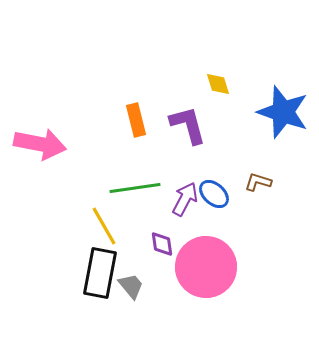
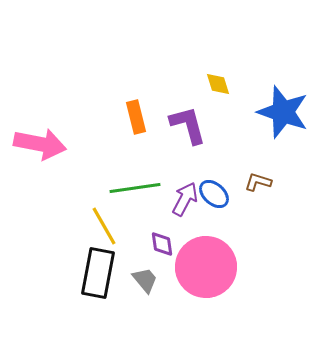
orange rectangle: moved 3 px up
black rectangle: moved 2 px left
gray trapezoid: moved 14 px right, 6 px up
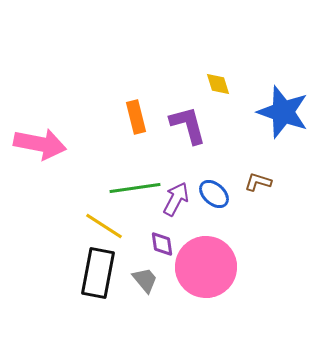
purple arrow: moved 9 px left
yellow line: rotated 27 degrees counterclockwise
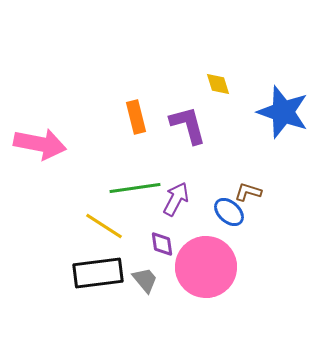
brown L-shape: moved 10 px left, 10 px down
blue ellipse: moved 15 px right, 18 px down
black rectangle: rotated 72 degrees clockwise
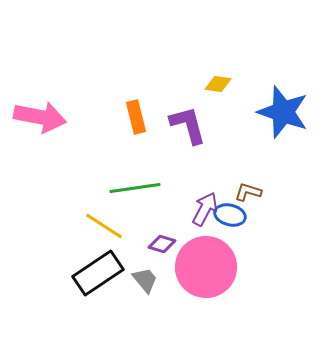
yellow diamond: rotated 64 degrees counterclockwise
pink arrow: moved 27 px up
purple arrow: moved 29 px right, 10 px down
blue ellipse: moved 1 px right, 3 px down; rotated 28 degrees counterclockwise
purple diamond: rotated 64 degrees counterclockwise
black rectangle: rotated 27 degrees counterclockwise
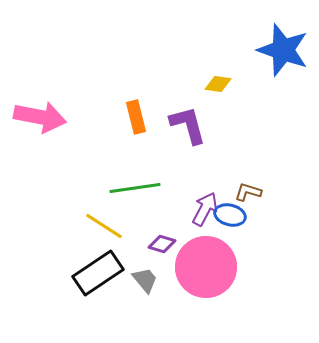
blue star: moved 62 px up
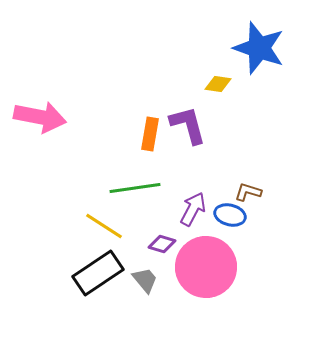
blue star: moved 24 px left, 2 px up
orange rectangle: moved 14 px right, 17 px down; rotated 24 degrees clockwise
purple arrow: moved 12 px left
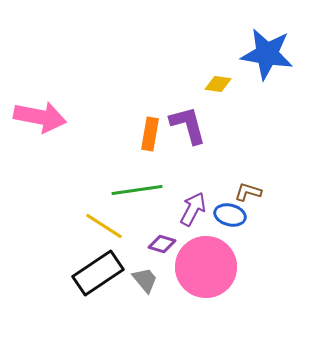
blue star: moved 8 px right, 6 px down; rotated 10 degrees counterclockwise
green line: moved 2 px right, 2 px down
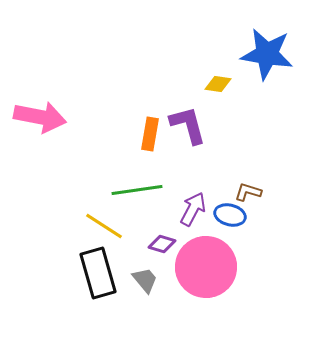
black rectangle: rotated 72 degrees counterclockwise
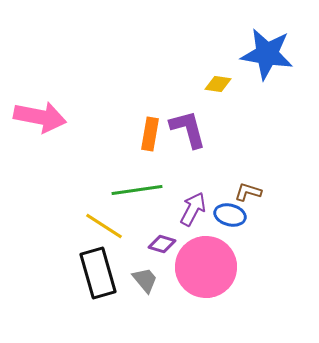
purple L-shape: moved 4 px down
